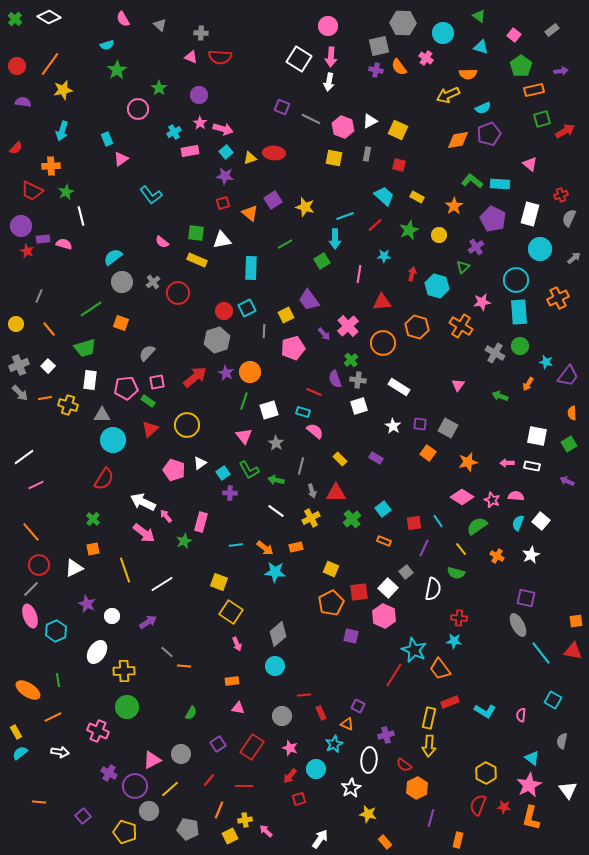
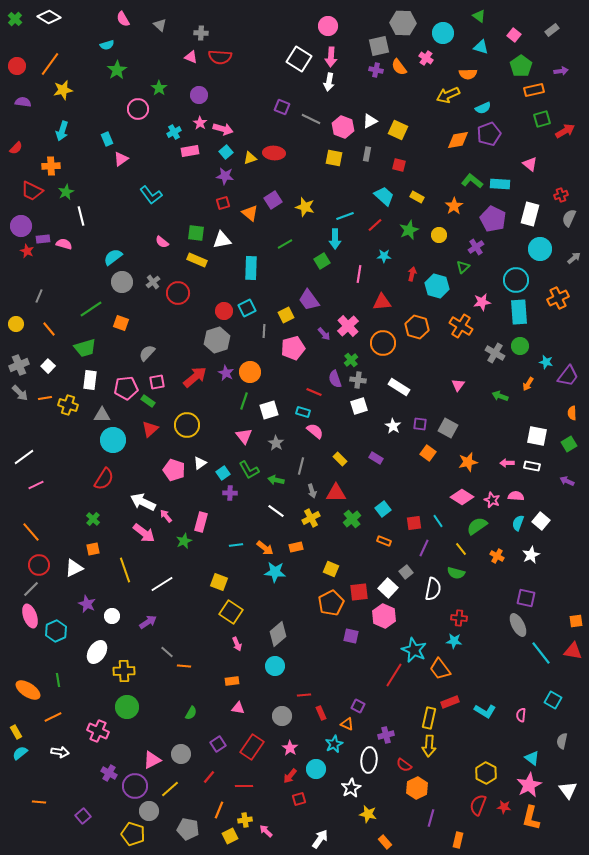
pink star at (290, 748): rotated 14 degrees clockwise
red line at (209, 780): moved 3 px up
yellow pentagon at (125, 832): moved 8 px right, 2 px down
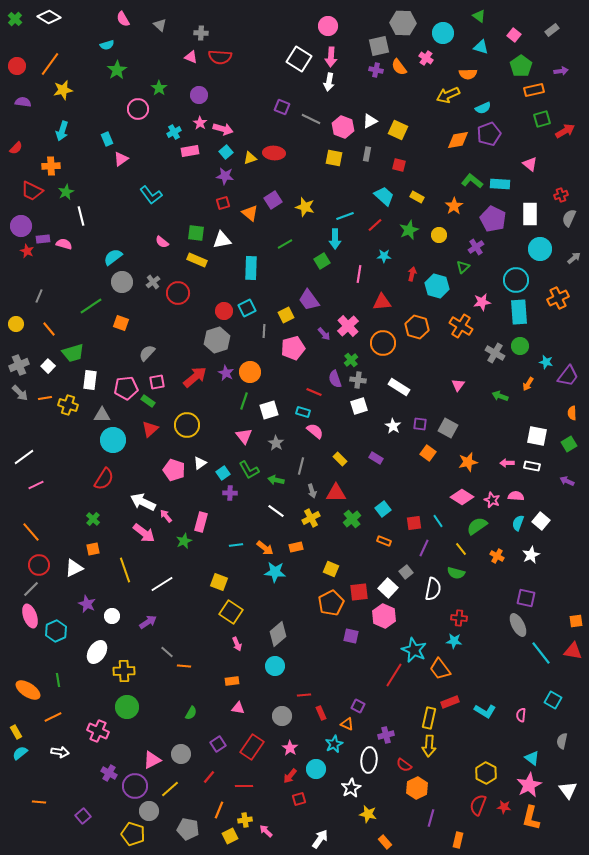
white rectangle at (530, 214): rotated 15 degrees counterclockwise
green line at (91, 309): moved 3 px up
green trapezoid at (85, 348): moved 12 px left, 5 px down
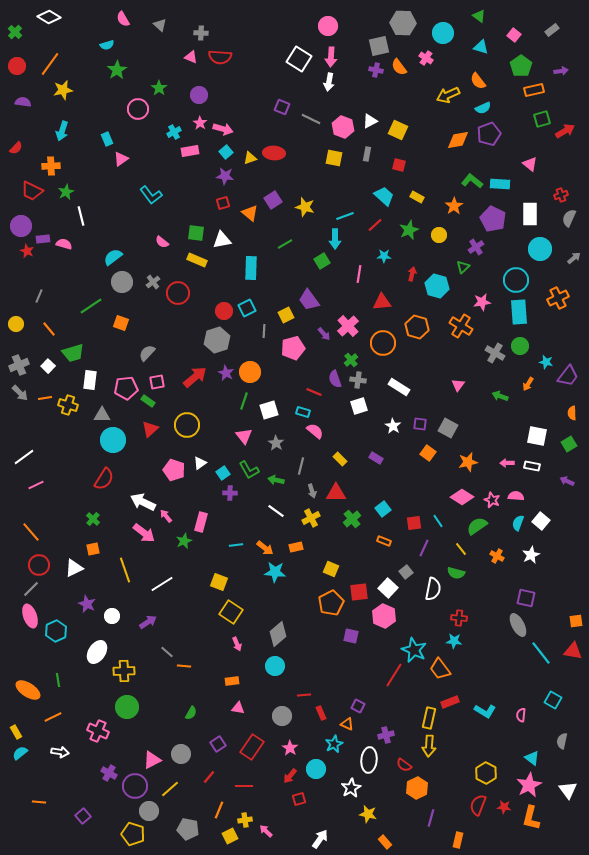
green cross at (15, 19): moved 13 px down
orange semicircle at (468, 74): moved 10 px right, 7 px down; rotated 54 degrees clockwise
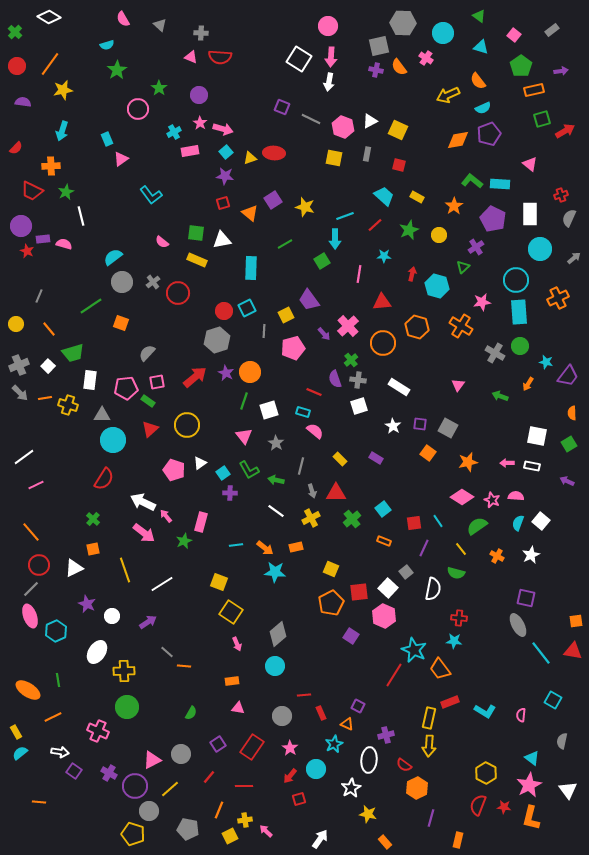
purple square at (351, 636): rotated 21 degrees clockwise
purple square at (83, 816): moved 9 px left, 45 px up; rotated 14 degrees counterclockwise
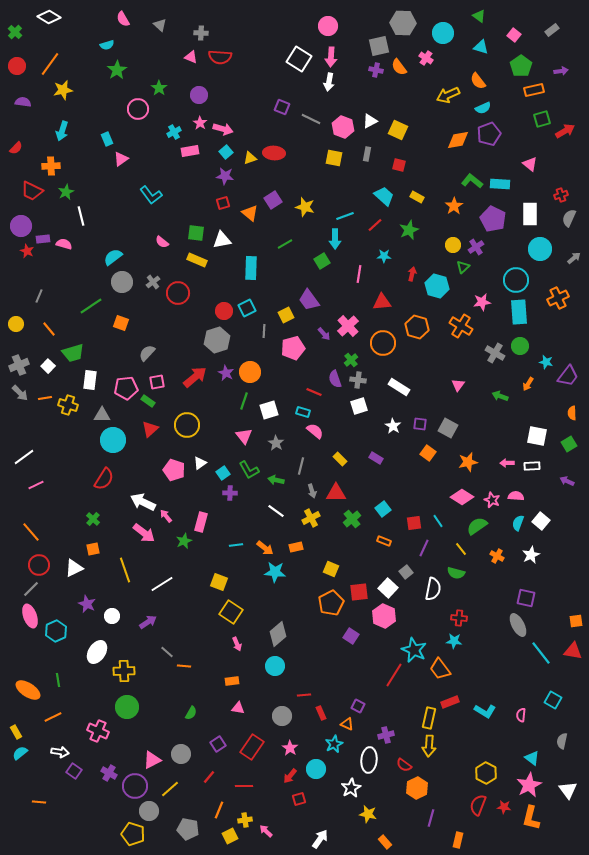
yellow circle at (439, 235): moved 14 px right, 10 px down
white rectangle at (532, 466): rotated 14 degrees counterclockwise
